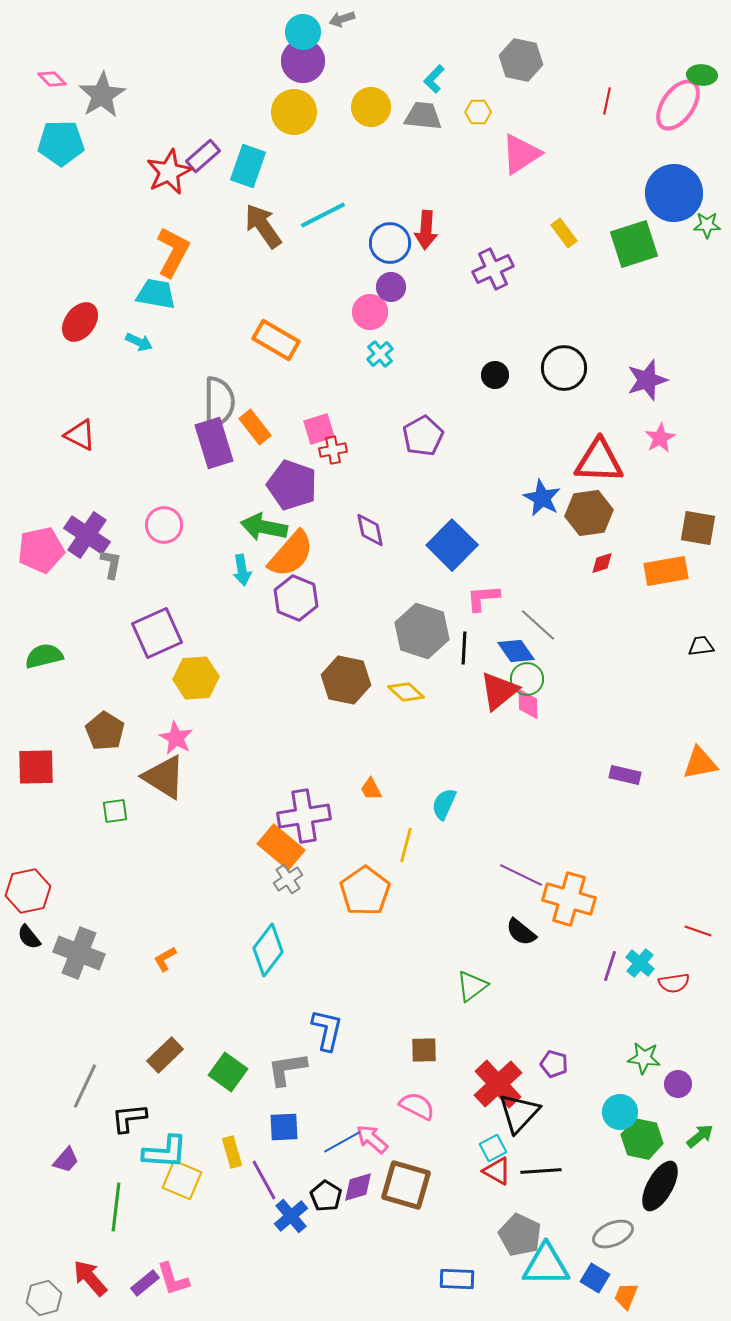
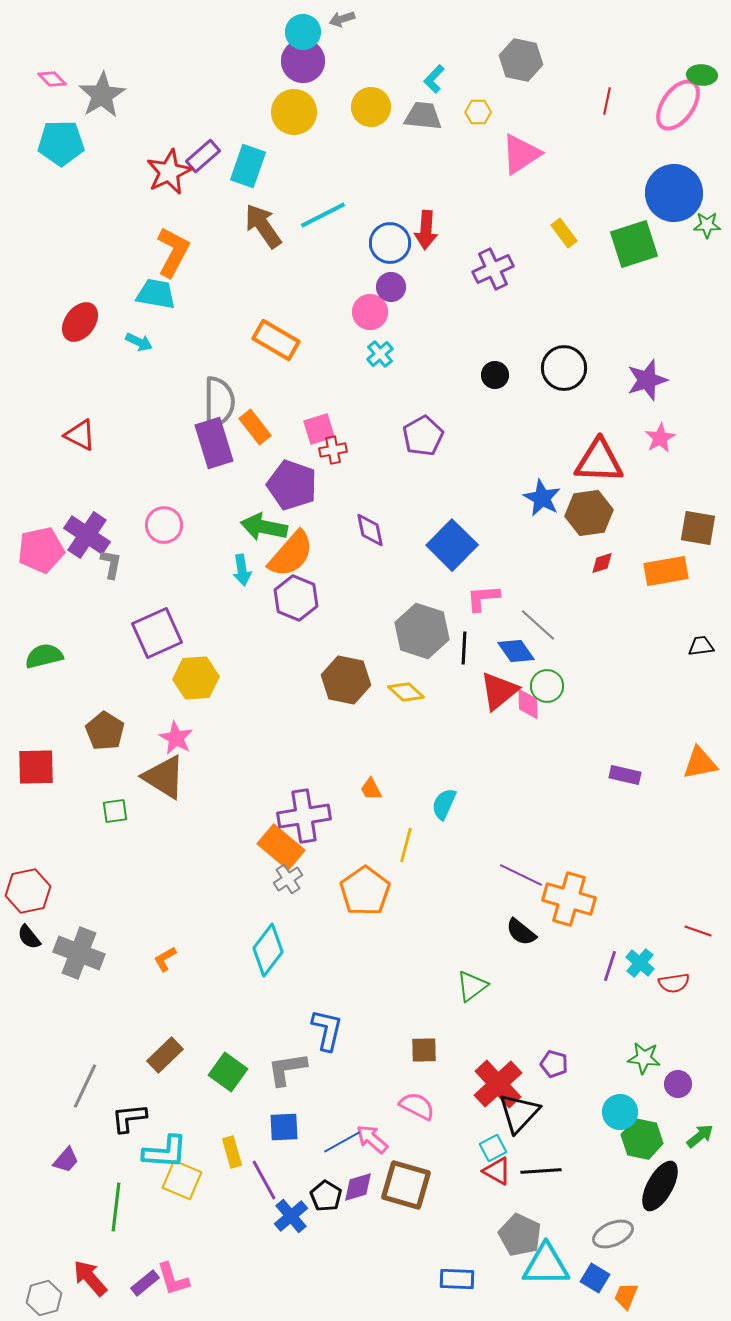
green circle at (527, 679): moved 20 px right, 7 px down
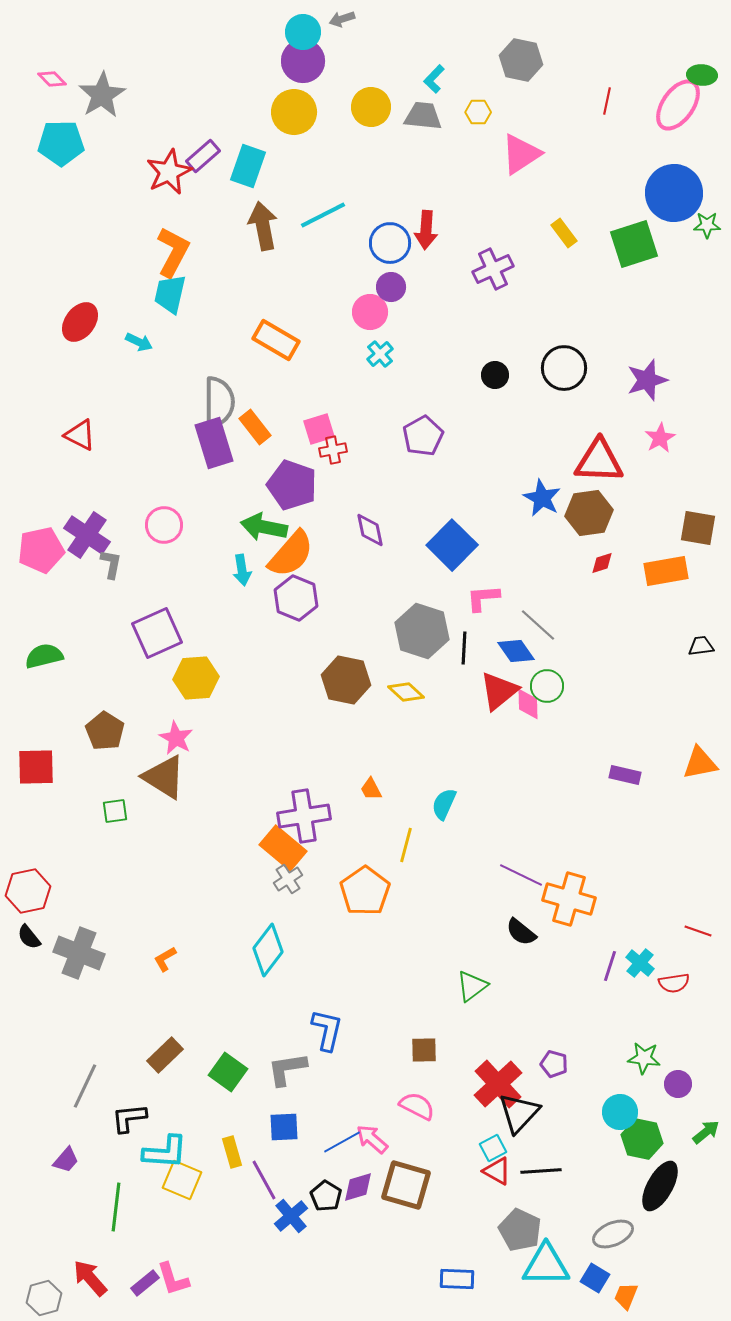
brown arrow at (263, 226): rotated 24 degrees clockwise
cyan trapezoid at (156, 294): moved 14 px right; rotated 87 degrees counterclockwise
orange rectangle at (281, 847): moved 2 px right, 1 px down
green arrow at (700, 1136): moved 6 px right, 4 px up
gray pentagon at (520, 1235): moved 5 px up
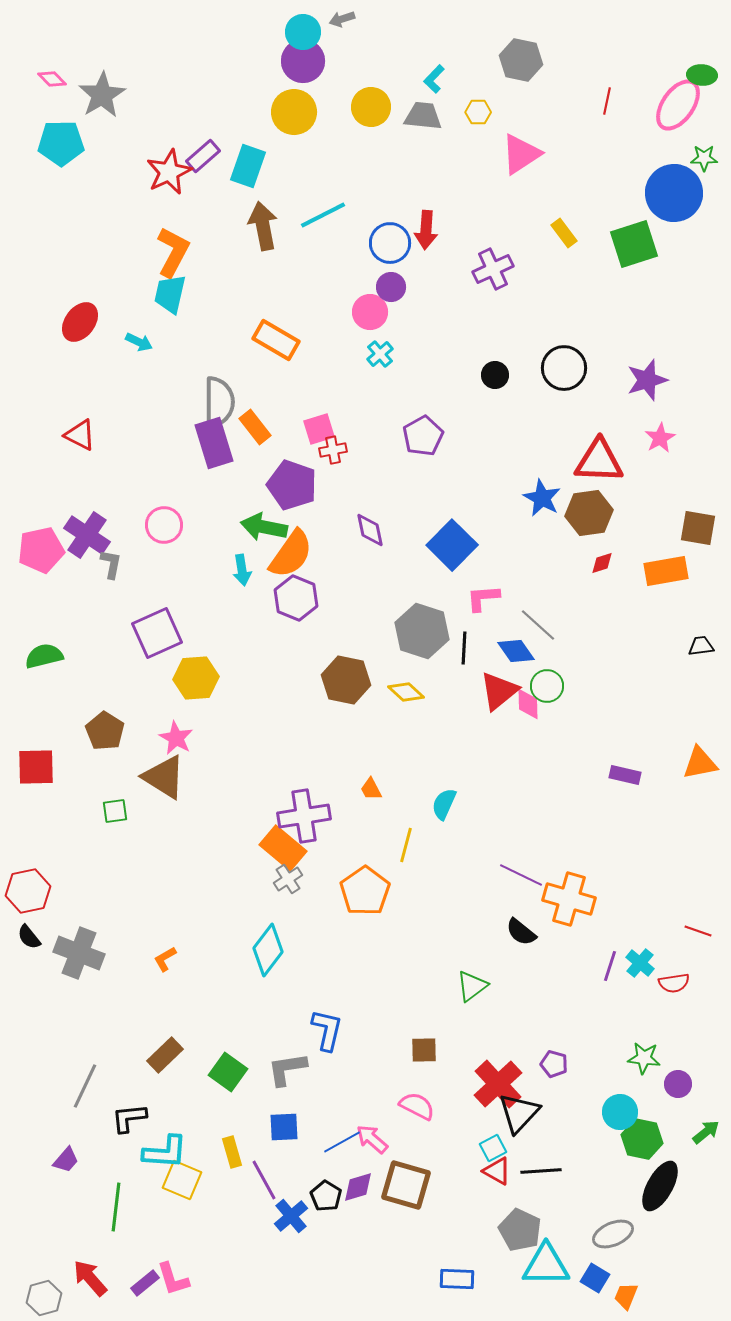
green star at (707, 225): moved 3 px left, 67 px up
orange semicircle at (291, 554): rotated 6 degrees counterclockwise
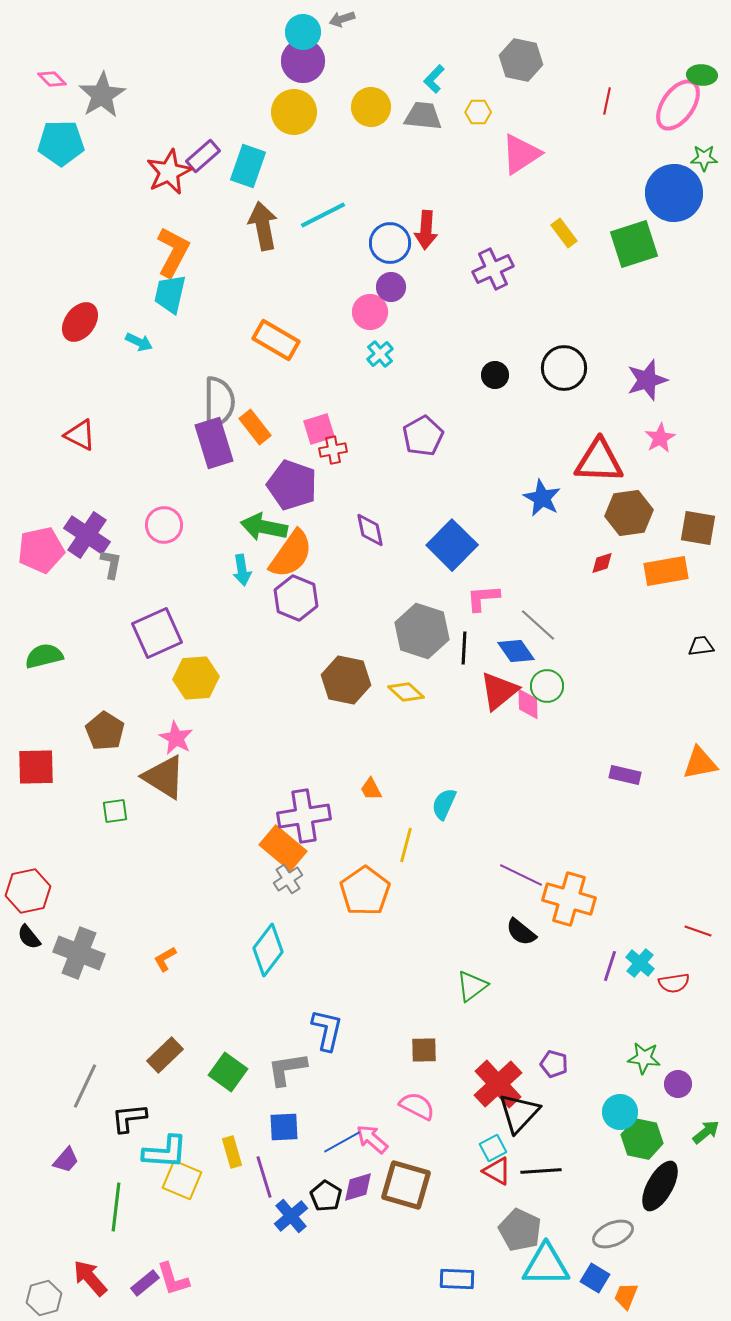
brown hexagon at (589, 513): moved 40 px right
purple line at (264, 1180): moved 3 px up; rotated 12 degrees clockwise
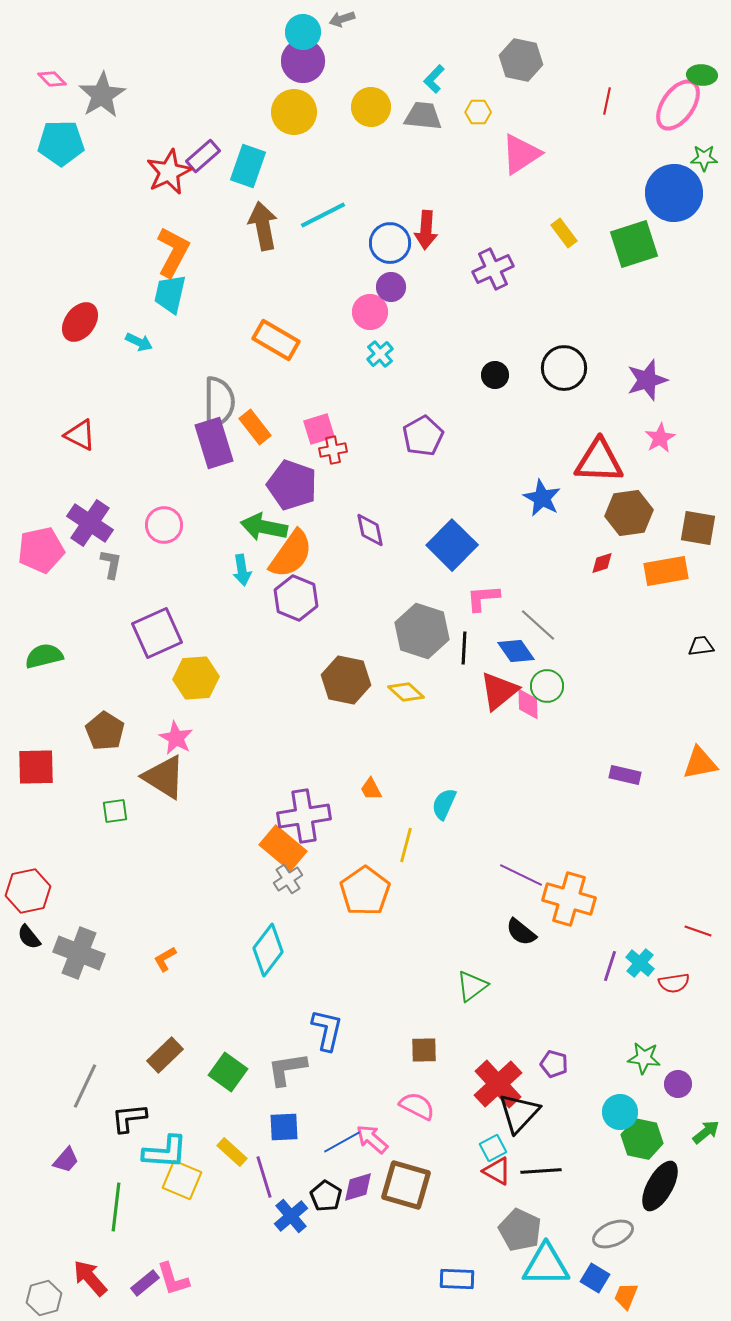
purple cross at (87, 535): moved 3 px right, 12 px up
yellow rectangle at (232, 1152): rotated 32 degrees counterclockwise
